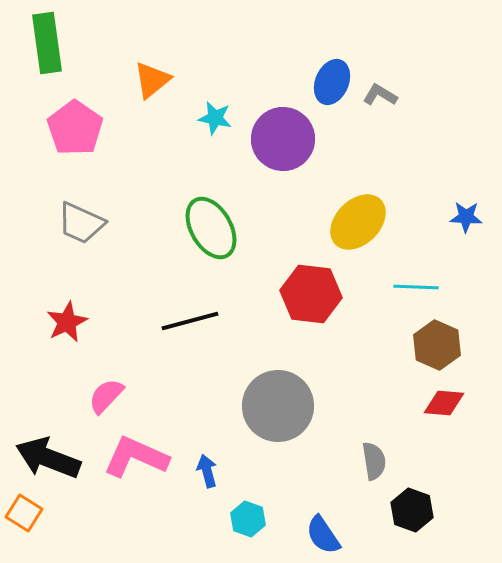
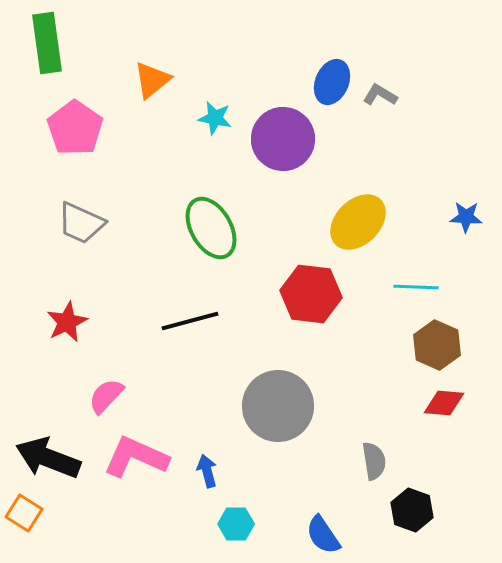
cyan hexagon: moved 12 px left, 5 px down; rotated 20 degrees counterclockwise
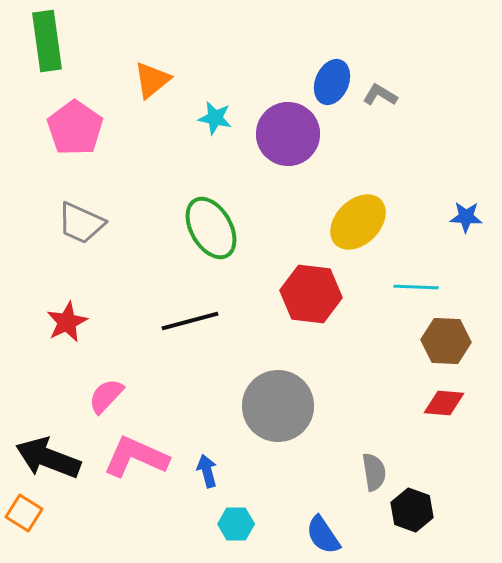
green rectangle: moved 2 px up
purple circle: moved 5 px right, 5 px up
brown hexagon: moved 9 px right, 4 px up; rotated 21 degrees counterclockwise
gray semicircle: moved 11 px down
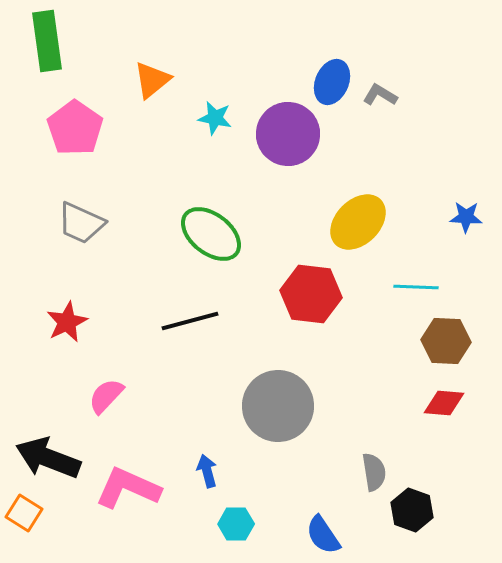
green ellipse: moved 6 px down; rotated 22 degrees counterclockwise
pink L-shape: moved 8 px left, 31 px down
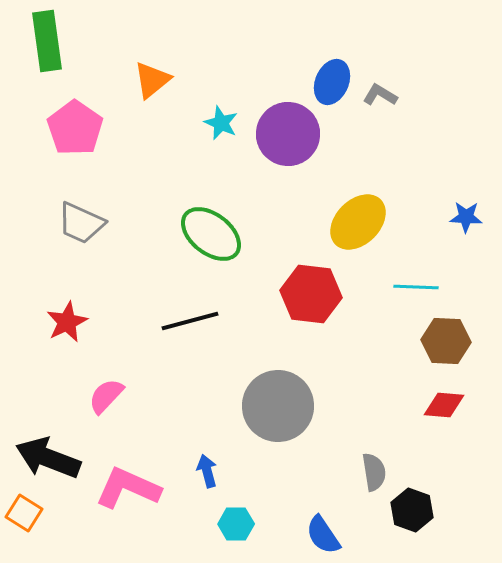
cyan star: moved 6 px right, 5 px down; rotated 12 degrees clockwise
red diamond: moved 2 px down
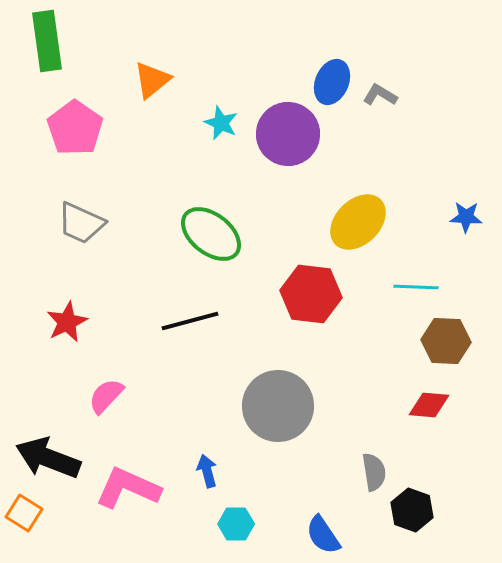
red diamond: moved 15 px left
